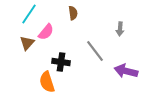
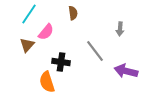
brown triangle: moved 2 px down
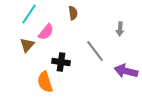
orange semicircle: moved 2 px left
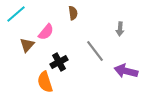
cyan line: moved 13 px left; rotated 15 degrees clockwise
black cross: moved 2 px left; rotated 36 degrees counterclockwise
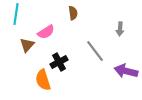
cyan line: rotated 40 degrees counterclockwise
pink semicircle: rotated 18 degrees clockwise
orange semicircle: moved 2 px left, 2 px up
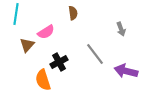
gray arrow: moved 1 px right; rotated 24 degrees counterclockwise
gray line: moved 3 px down
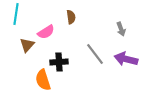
brown semicircle: moved 2 px left, 4 px down
black cross: rotated 24 degrees clockwise
purple arrow: moved 12 px up
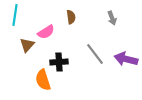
cyan line: moved 1 px left, 1 px down
gray arrow: moved 9 px left, 11 px up
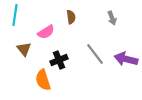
brown triangle: moved 3 px left, 4 px down; rotated 21 degrees counterclockwise
black cross: moved 2 px up; rotated 18 degrees counterclockwise
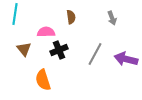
cyan line: moved 1 px up
pink semicircle: rotated 150 degrees counterclockwise
gray line: rotated 65 degrees clockwise
black cross: moved 10 px up
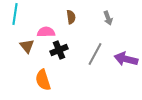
gray arrow: moved 4 px left
brown triangle: moved 3 px right, 3 px up
